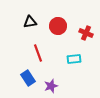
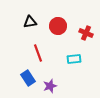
purple star: moved 1 px left
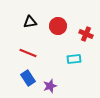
red cross: moved 1 px down
red line: moved 10 px left; rotated 48 degrees counterclockwise
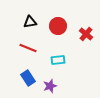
red cross: rotated 16 degrees clockwise
red line: moved 5 px up
cyan rectangle: moved 16 px left, 1 px down
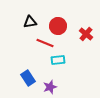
red line: moved 17 px right, 5 px up
purple star: moved 1 px down
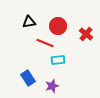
black triangle: moved 1 px left
purple star: moved 2 px right, 1 px up
